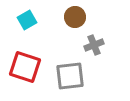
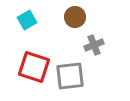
red square: moved 9 px right
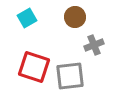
cyan square: moved 2 px up
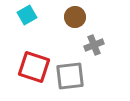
cyan square: moved 3 px up
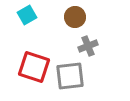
gray cross: moved 6 px left, 1 px down
